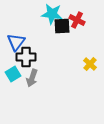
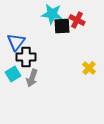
yellow cross: moved 1 px left, 4 px down
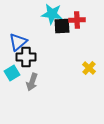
red cross: rotated 28 degrees counterclockwise
blue triangle: moved 2 px right; rotated 12 degrees clockwise
cyan square: moved 1 px left, 1 px up
gray arrow: moved 4 px down
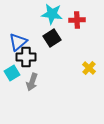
black square: moved 10 px left, 12 px down; rotated 30 degrees counterclockwise
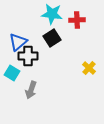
black cross: moved 2 px right, 1 px up
cyan square: rotated 28 degrees counterclockwise
gray arrow: moved 1 px left, 8 px down
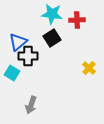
gray arrow: moved 15 px down
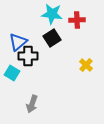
yellow cross: moved 3 px left, 3 px up
gray arrow: moved 1 px right, 1 px up
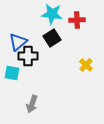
cyan square: rotated 21 degrees counterclockwise
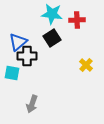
black cross: moved 1 px left
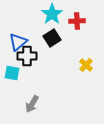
cyan star: rotated 30 degrees clockwise
red cross: moved 1 px down
gray arrow: rotated 12 degrees clockwise
